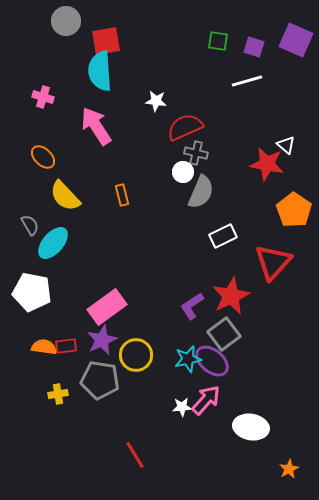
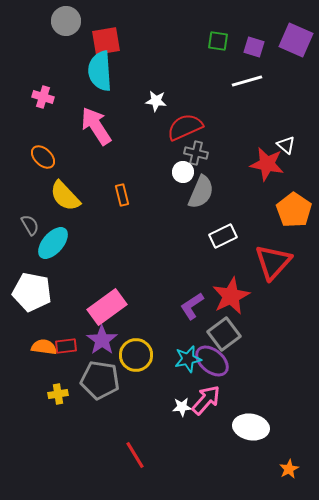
purple star at (102, 340): rotated 12 degrees counterclockwise
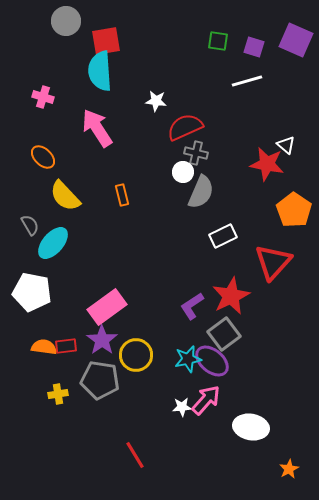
pink arrow at (96, 126): moved 1 px right, 2 px down
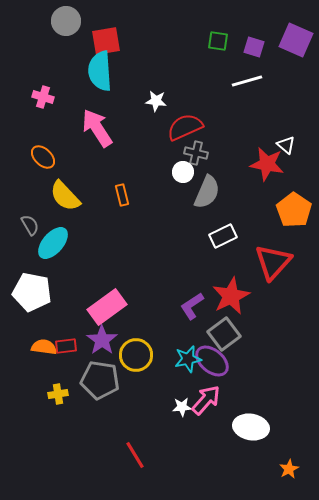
gray semicircle at (201, 192): moved 6 px right
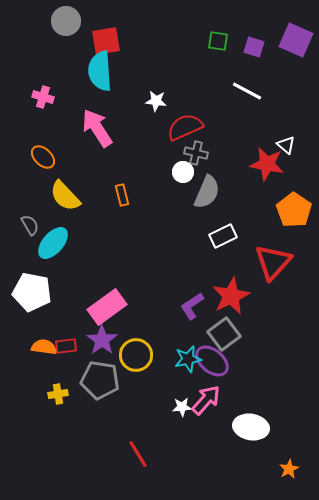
white line at (247, 81): moved 10 px down; rotated 44 degrees clockwise
red line at (135, 455): moved 3 px right, 1 px up
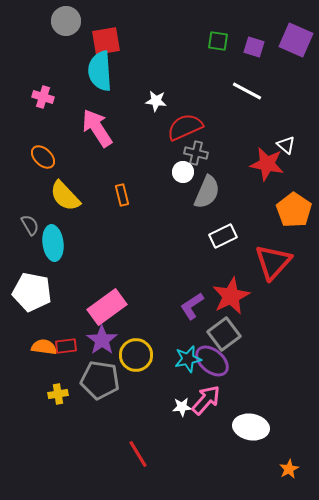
cyan ellipse at (53, 243): rotated 48 degrees counterclockwise
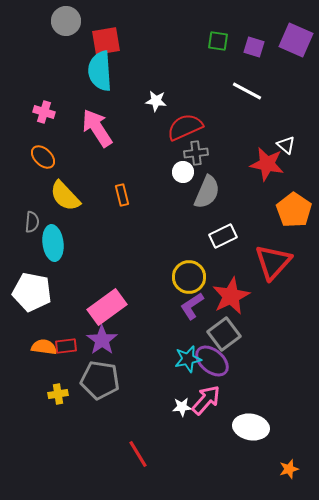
pink cross at (43, 97): moved 1 px right, 15 px down
gray cross at (196, 153): rotated 20 degrees counterclockwise
gray semicircle at (30, 225): moved 2 px right, 3 px up; rotated 35 degrees clockwise
yellow circle at (136, 355): moved 53 px right, 78 px up
orange star at (289, 469): rotated 12 degrees clockwise
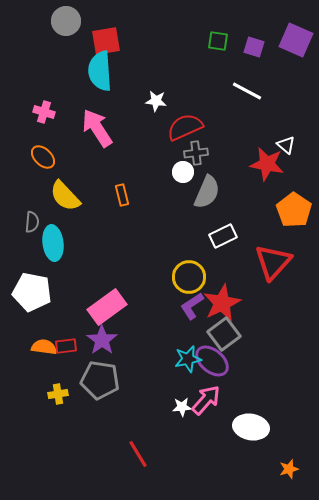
red star at (231, 296): moved 9 px left, 7 px down
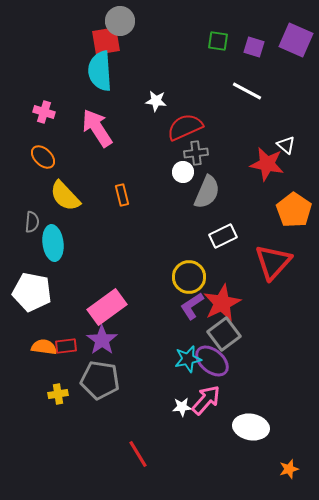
gray circle at (66, 21): moved 54 px right
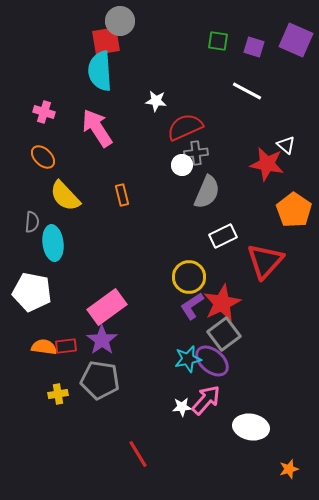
white circle at (183, 172): moved 1 px left, 7 px up
red triangle at (273, 262): moved 8 px left, 1 px up
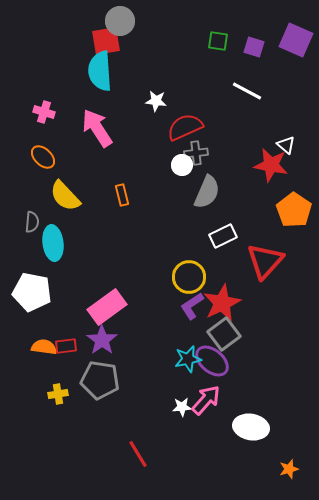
red star at (267, 164): moved 4 px right, 1 px down
